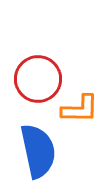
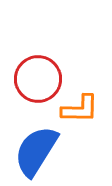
blue semicircle: moved 2 px left; rotated 136 degrees counterclockwise
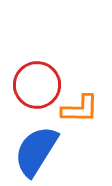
red circle: moved 1 px left, 6 px down
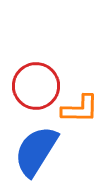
red circle: moved 1 px left, 1 px down
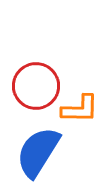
blue semicircle: moved 2 px right, 1 px down
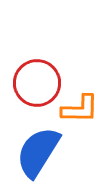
red circle: moved 1 px right, 3 px up
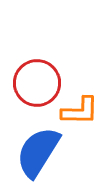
orange L-shape: moved 2 px down
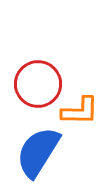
red circle: moved 1 px right, 1 px down
